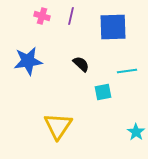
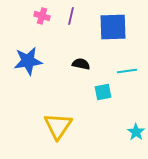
black semicircle: rotated 30 degrees counterclockwise
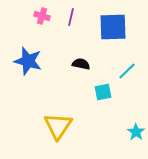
purple line: moved 1 px down
blue star: rotated 24 degrees clockwise
cyan line: rotated 36 degrees counterclockwise
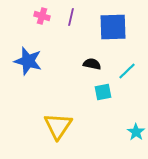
black semicircle: moved 11 px right
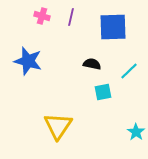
cyan line: moved 2 px right
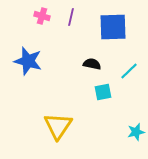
cyan star: rotated 24 degrees clockwise
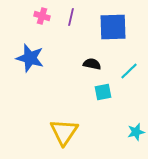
blue star: moved 2 px right, 3 px up
yellow triangle: moved 6 px right, 6 px down
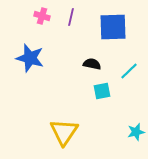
cyan square: moved 1 px left, 1 px up
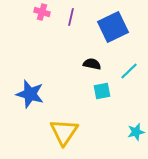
pink cross: moved 4 px up
blue square: rotated 24 degrees counterclockwise
blue star: moved 36 px down
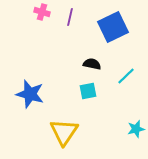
purple line: moved 1 px left
cyan line: moved 3 px left, 5 px down
cyan square: moved 14 px left
cyan star: moved 3 px up
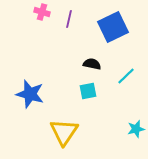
purple line: moved 1 px left, 2 px down
